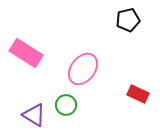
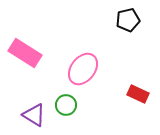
pink rectangle: moved 1 px left
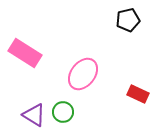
pink ellipse: moved 5 px down
green circle: moved 3 px left, 7 px down
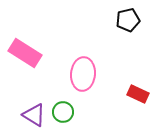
pink ellipse: rotated 32 degrees counterclockwise
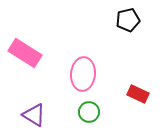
green circle: moved 26 px right
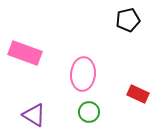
pink rectangle: rotated 12 degrees counterclockwise
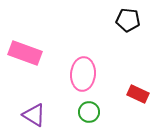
black pentagon: rotated 20 degrees clockwise
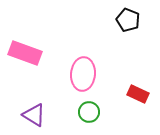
black pentagon: rotated 15 degrees clockwise
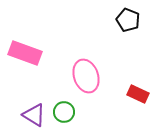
pink ellipse: moved 3 px right, 2 px down; rotated 24 degrees counterclockwise
green circle: moved 25 px left
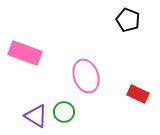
purple triangle: moved 2 px right, 1 px down
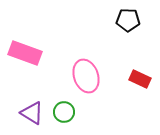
black pentagon: rotated 20 degrees counterclockwise
red rectangle: moved 2 px right, 15 px up
purple triangle: moved 4 px left, 3 px up
